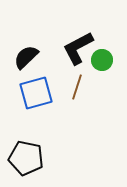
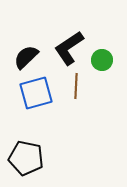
black L-shape: moved 9 px left; rotated 6 degrees counterclockwise
brown line: moved 1 px left, 1 px up; rotated 15 degrees counterclockwise
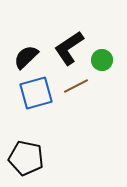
brown line: rotated 60 degrees clockwise
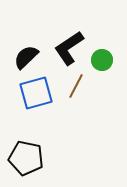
brown line: rotated 35 degrees counterclockwise
